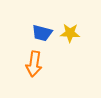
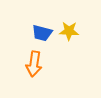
yellow star: moved 1 px left, 2 px up
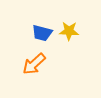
orange arrow: rotated 40 degrees clockwise
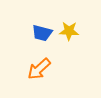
orange arrow: moved 5 px right, 5 px down
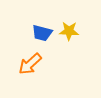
orange arrow: moved 9 px left, 5 px up
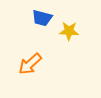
blue trapezoid: moved 15 px up
